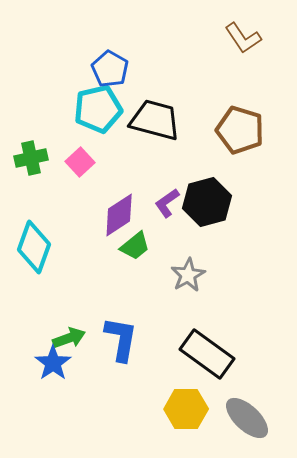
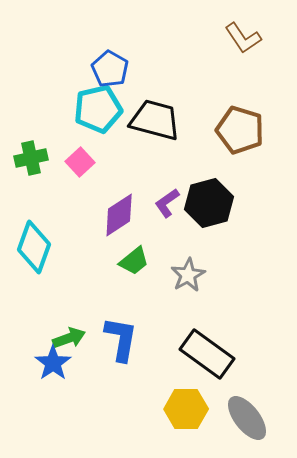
black hexagon: moved 2 px right, 1 px down
green trapezoid: moved 1 px left, 15 px down
gray ellipse: rotated 9 degrees clockwise
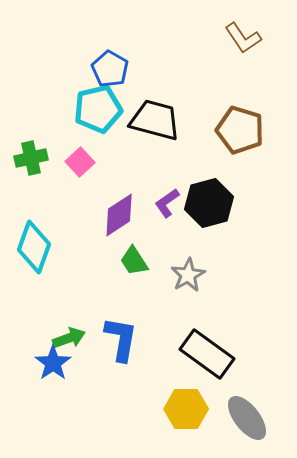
green trapezoid: rotated 96 degrees clockwise
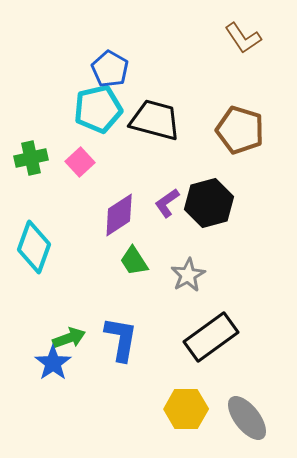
black rectangle: moved 4 px right, 17 px up; rotated 72 degrees counterclockwise
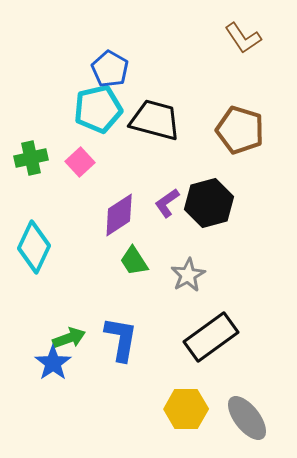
cyan diamond: rotated 6 degrees clockwise
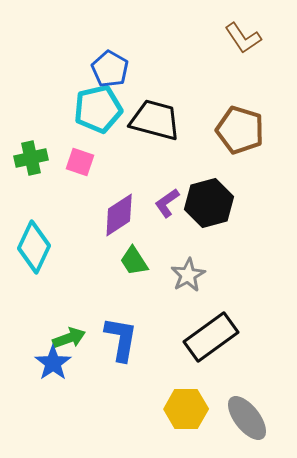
pink square: rotated 28 degrees counterclockwise
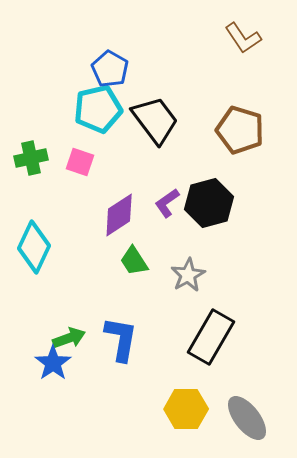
black trapezoid: rotated 38 degrees clockwise
black rectangle: rotated 24 degrees counterclockwise
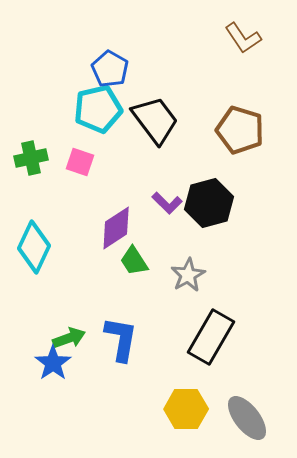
purple L-shape: rotated 100 degrees counterclockwise
purple diamond: moved 3 px left, 13 px down
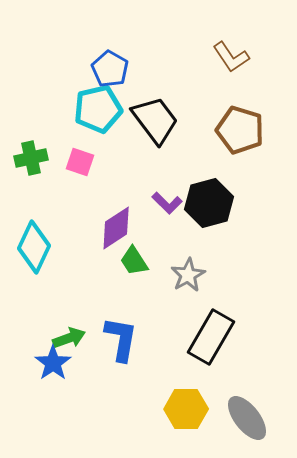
brown L-shape: moved 12 px left, 19 px down
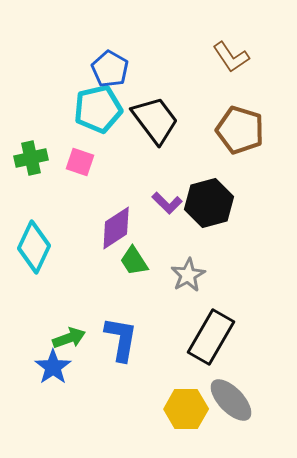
blue star: moved 4 px down
gray ellipse: moved 16 px left, 18 px up; rotated 6 degrees counterclockwise
